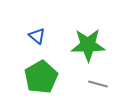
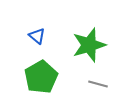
green star: moved 1 px right; rotated 16 degrees counterclockwise
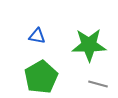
blue triangle: rotated 30 degrees counterclockwise
green star: rotated 16 degrees clockwise
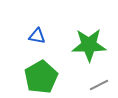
gray line: moved 1 px right, 1 px down; rotated 42 degrees counterclockwise
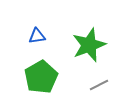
blue triangle: rotated 18 degrees counterclockwise
green star: rotated 20 degrees counterclockwise
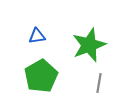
green pentagon: moved 1 px up
gray line: moved 2 px up; rotated 54 degrees counterclockwise
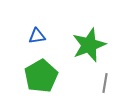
gray line: moved 6 px right
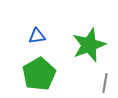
green pentagon: moved 2 px left, 2 px up
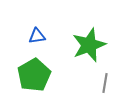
green pentagon: moved 5 px left, 1 px down
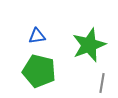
green pentagon: moved 5 px right, 4 px up; rotated 28 degrees counterclockwise
gray line: moved 3 px left
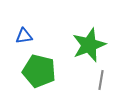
blue triangle: moved 13 px left
gray line: moved 1 px left, 3 px up
